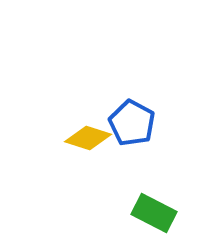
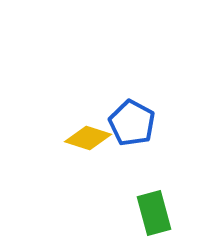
green rectangle: rotated 48 degrees clockwise
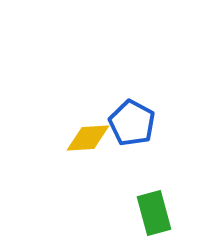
yellow diamond: rotated 21 degrees counterclockwise
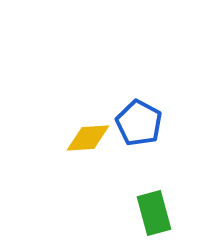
blue pentagon: moved 7 px right
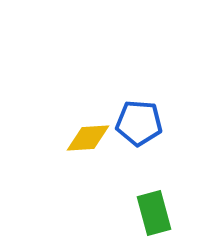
blue pentagon: rotated 24 degrees counterclockwise
